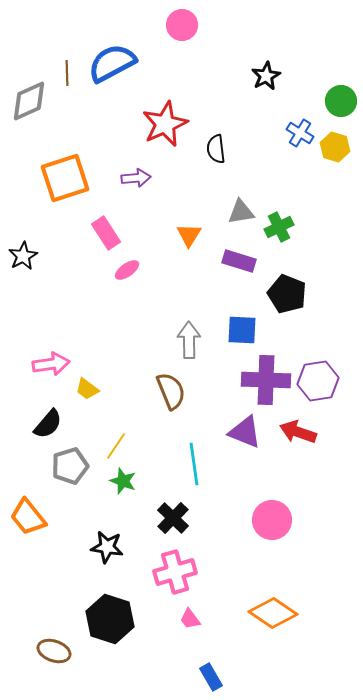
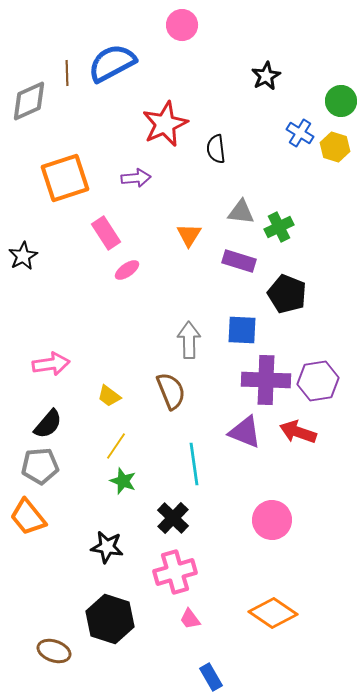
gray triangle at (241, 212): rotated 16 degrees clockwise
yellow trapezoid at (87, 389): moved 22 px right, 7 px down
gray pentagon at (70, 466): moved 30 px left; rotated 12 degrees clockwise
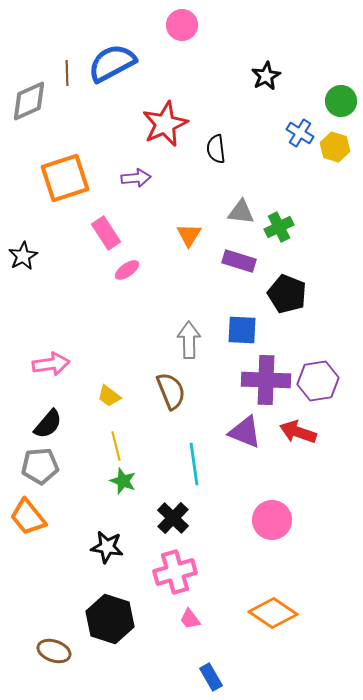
yellow line at (116, 446): rotated 48 degrees counterclockwise
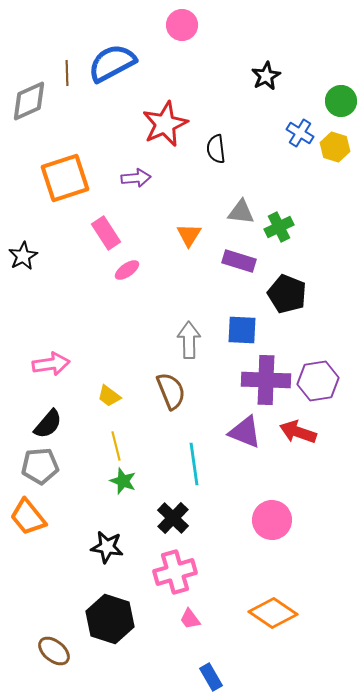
brown ellipse at (54, 651): rotated 20 degrees clockwise
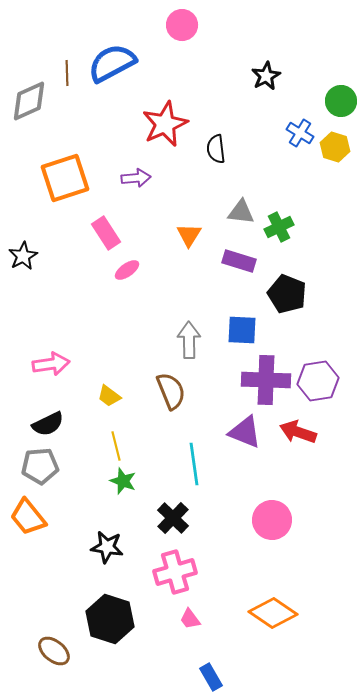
black semicircle at (48, 424): rotated 24 degrees clockwise
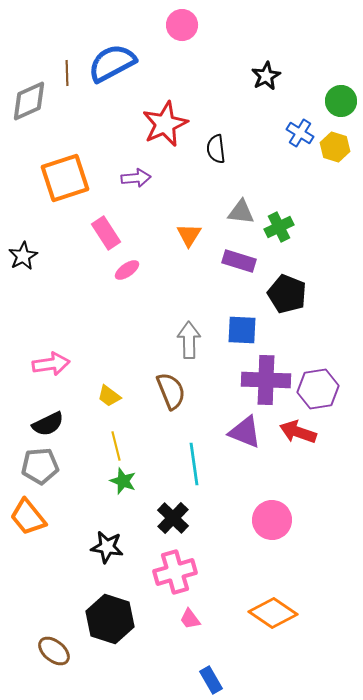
purple hexagon at (318, 381): moved 8 px down
blue rectangle at (211, 677): moved 3 px down
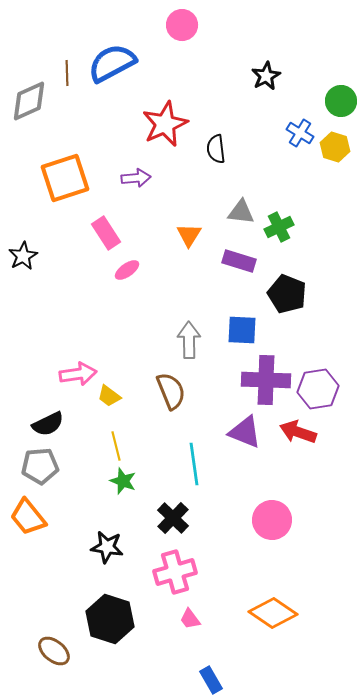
pink arrow at (51, 364): moved 27 px right, 10 px down
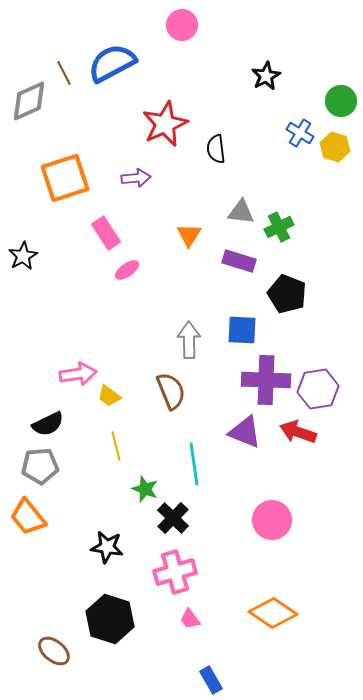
brown line at (67, 73): moved 3 px left; rotated 25 degrees counterclockwise
green star at (123, 481): moved 22 px right, 8 px down
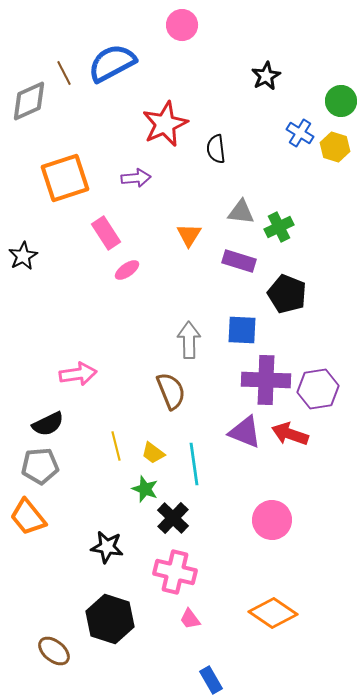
yellow trapezoid at (109, 396): moved 44 px right, 57 px down
red arrow at (298, 432): moved 8 px left, 2 px down
pink cross at (175, 572): rotated 30 degrees clockwise
